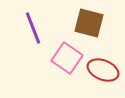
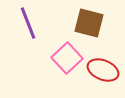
purple line: moved 5 px left, 5 px up
pink square: rotated 12 degrees clockwise
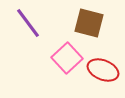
purple line: rotated 16 degrees counterclockwise
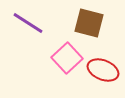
purple line: rotated 20 degrees counterclockwise
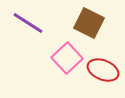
brown square: rotated 12 degrees clockwise
